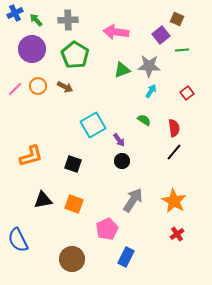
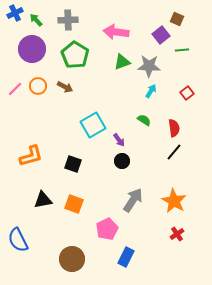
green triangle: moved 8 px up
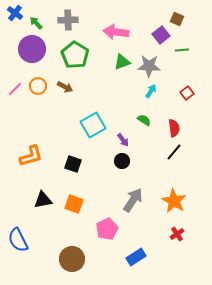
blue cross: rotated 28 degrees counterclockwise
green arrow: moved 3 px down
purple arrow: moved 4 px right
blue rectangle: moved 10 px right; rotated 30 degrees clockwise
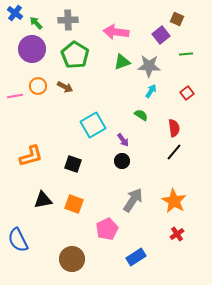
green line: moved 4 px right, 4 px down
pink line: moved 7 px down; rotated 35 degrees clockwise
green semicircle: moved 3 px left, 5 px up
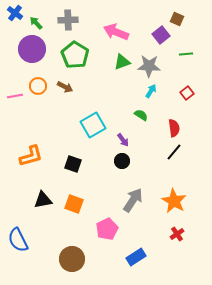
pink arrow: rotated 15 degrees clockwise
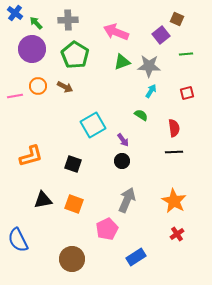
red square: rotated 24 degrees clockwise
black line: rotated 48 degrees clockwise
gray arrow: moved 6 px left; rotated 10 degrees counterclockwise
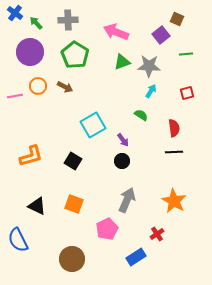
purple circle: moved 2 px left, 3 px down
black square: moved 3 px up; rotated 12 degrees clockwise
black triangle: moved 6 px left, 6 px down; rotated 36 degrees clockwise
red cross: moved 20 px left
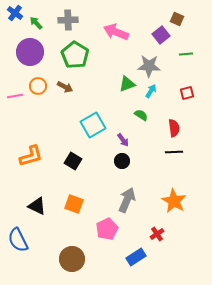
green triangle: moved 5 px right, 22 px down
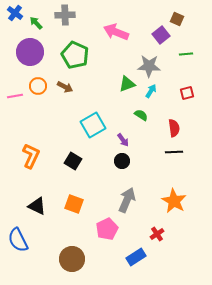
gray cross: moved 3 px left, 5 px up
green pentagon: rotated 8 degrees counterclockwise
orange L-shape: rotated 50 degrees counterclockwise
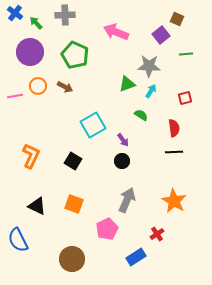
red square: moved 2 px left, 5 px down
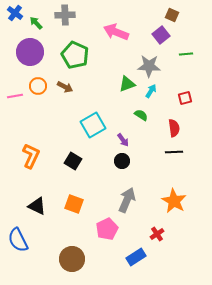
brown square: moved 5 px left, 4 px up
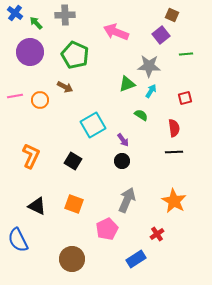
orange circle: moved 2 px right, 14 px down
blue rectangle: moved 2 px down
